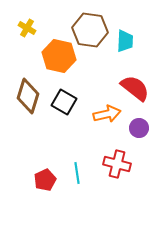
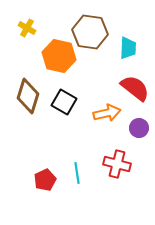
brown hexagon: moved 2 px down
cyan trapezoid: moved 3 px right, 7 px down
orange arrow: moved 1 px up
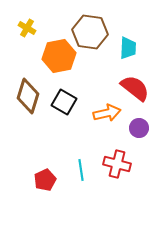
orange hexagon: rotated 24 degrees counterclockwise
cyan line: moved 4 px right, 3 px up
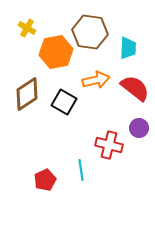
orange hexagon: moved 3 px left, 4 px up
brown diamond: moved 1 px left, 2 px up; rotated 40 degrees clockwise
orange arrow: moved 11 px left, 33 px up
red cross: moved 8 px left, 19 px up
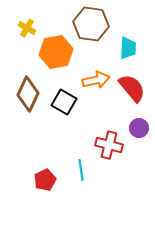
brown hexagon: moved 1 px right, 8 px up
red semicircle: moved 3 px left; rotated 12 degrees clockwise
brown diamond: moved 1 px right; rotated 32 degrees counterclockwise
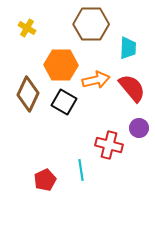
brown hexagon: rotated 8 degrees counterclockwise
orange hexagon: moved 5 px right, 13 px down; rotated 12 degrees clockwise
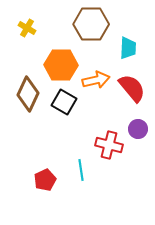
purple circle: moved 1 px left, 1 px down
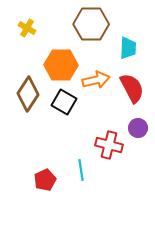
red semicircle: rotated 12 degrees clockwise
brown diamond: rotated 8 degrees clockwise
purple circle: moved 1 px up
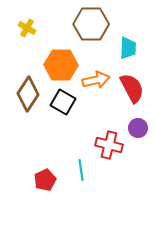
black square: moved 1 px left
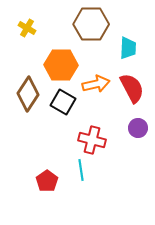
orange arrow: moved 4 px down
red cross: moved 17 px left, 5 px up
red pentagon: moved 2 px right, 1 px down; rotated 10 degrees counterclockwise
